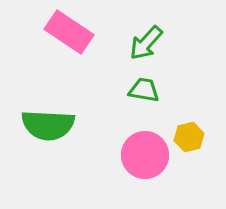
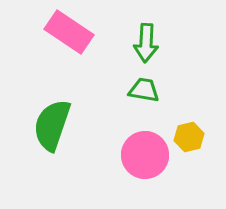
green arrow: rotated 39 degrees counterclockwise
green semicircle: moved 4 px right; rotated 106 degrees clockwise
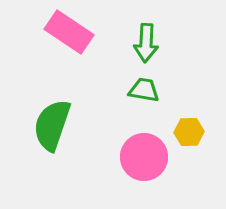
yellow hexagon: moved 5 px up; rotated 12 degrees clockwise
pink circle: moved 1 px left, 2 px down
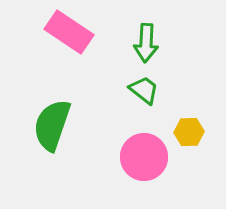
green trapezoid: rotated 28 degrees clockwise
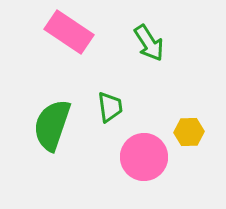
green arrow: moved 3 px right; rotated 36 degrees counterclockwise
green trapezoid: moved 34 px left, 17 px down; rotated 44 degrees clockwise
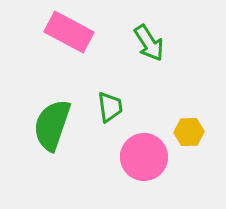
pink rectangle: rotated 6 degrees counterclockwise
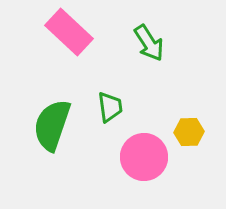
pink rectangle: rotated 15 degrees clockwise
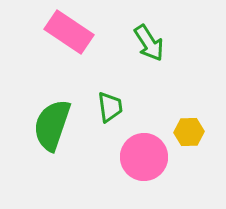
pink rectangle: rotated 9 degrees counterclockwise
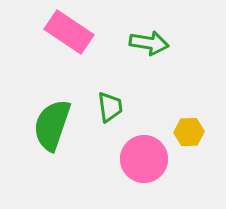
green arrow: rotated 48 degrees counterclockwise
pink circle: moved 2 px down
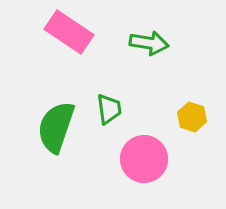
green trapezoid: moved 1 px left, 2 px down
green semicircle: moved 4 px right, 2 px down
yellow hexagon: moved 3 px right, 15 px up; rotated 20 degrees clockwise
